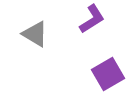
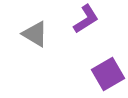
purple L-shape: moved 6 px left
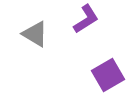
purple square: moved 1 px down
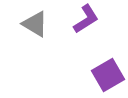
gray triangle: moved 10 px up
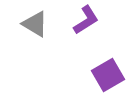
purple L-shape: moved 1 px down
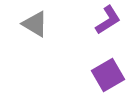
purple L-shape: moved 22 px right
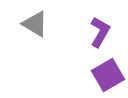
purple L-shape: moved 8 px left, 12 px down; rotated 28 degrees counterclockwise
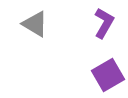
purple L-shape: moved 4 px right, 9 px up
